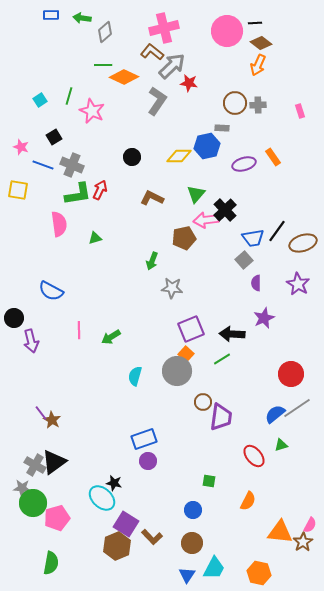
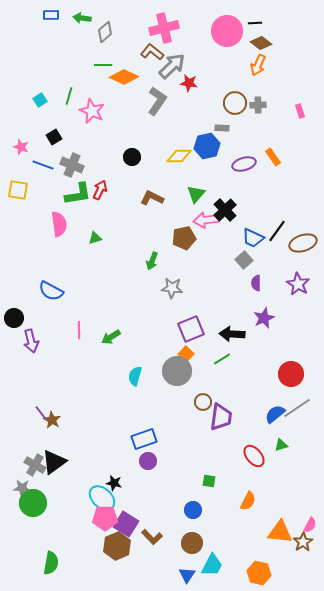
blue trapezoid at (253, 238): rotated 35 degrees clockwise
pink pentagon at (57, 518): moved 48 px right; rotated 15 degrees clockwise
cyan trapezoid at (214, 568): moved 2 px left, 3 px up
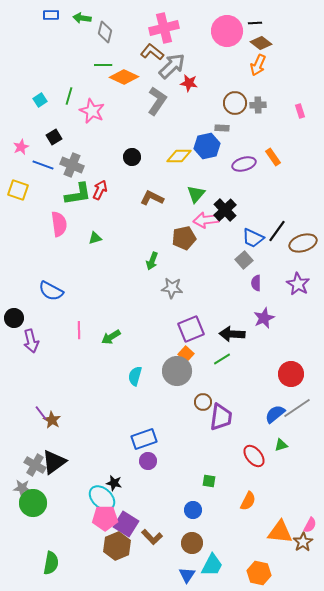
gray diamond at (105, 32): rotated 35 degrees counterclockwise
pink star at (21, 147): rotated 28 degrees clockwise
yellow square at (18, 190): rotated 10 degrees clockwise
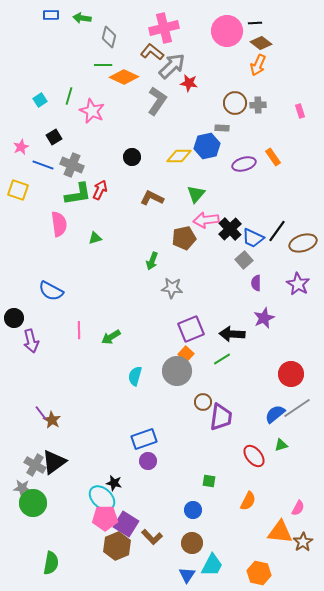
gray diamond at (105, 32): moved 4 px right, 5 px down
black cross at (225, 210): moved 5 px right, 19 px down
pink semicircle at (310, 525): moved 12 px left, 17 px up
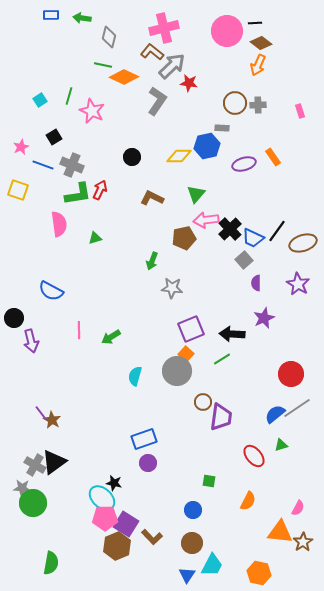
green line at (103, 65): rotated 12 degrees clockwise
purple circle at (148, 461): moved 2 px down
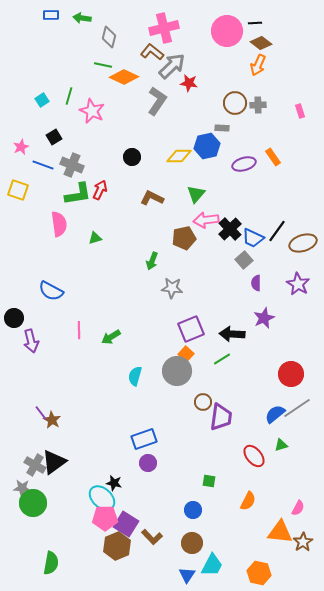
cyan square at (40, 100): moved 2 px right
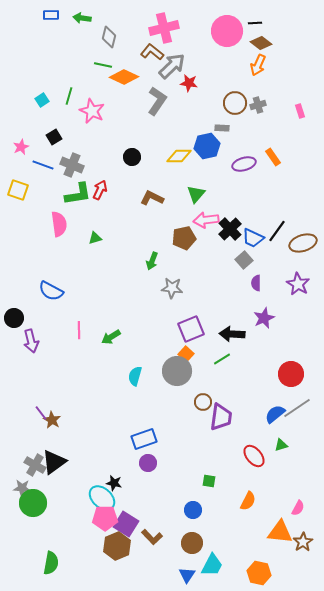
gray cross at (258, 105): rotated 14 degrees counterclockwise
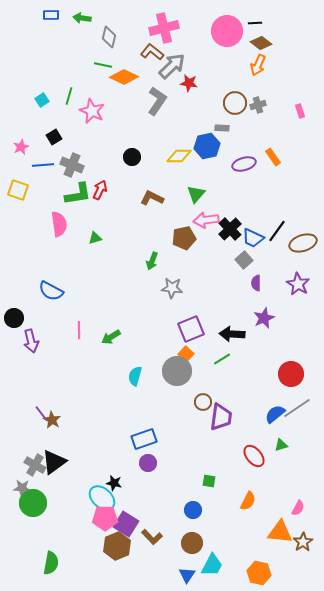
blue line at (43, 165): rotated 25 degrees counterclockwise
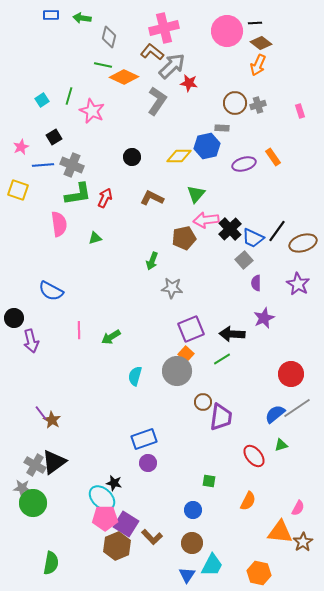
red arrow at (100, 190): moved 5 px right, 8 px down
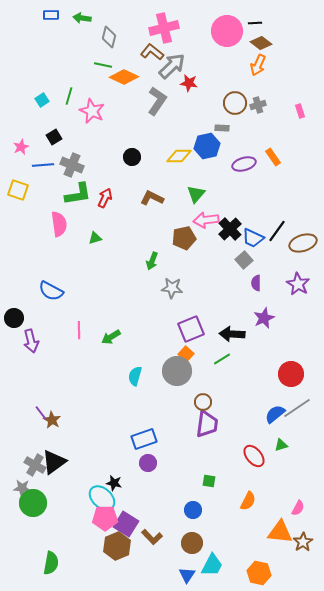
purple trapezoid at (221, 417): moved 14 px left, 7 px down
